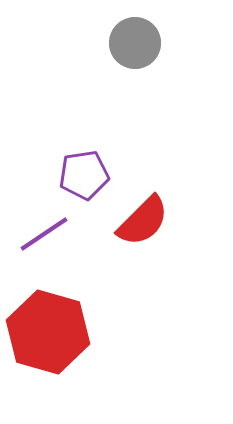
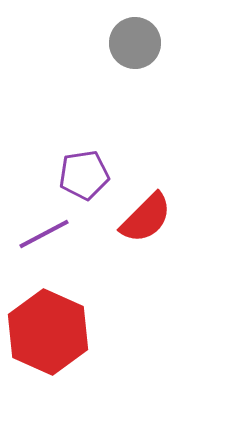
red semicircle: moved 3 px right, 3 px up
purple line: rotated 6 degrees clockwise
red hexagon: rotated 8 degrees clockwise
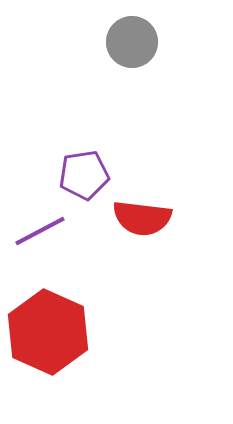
gray circle: moved 3 px left, 1 px up
red semicircle: moved 4 px left; rotated 52 degrees clockwise
purple line: moved 4 px left, 3 px up
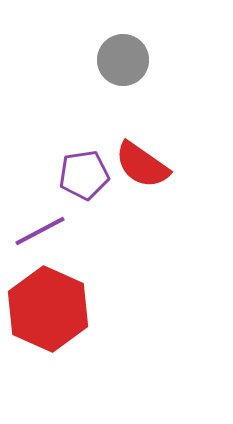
gray circle: moved 9 px left, 18 px down
red semicircle: moved 53 px up; rotated 28 degrees clockwise
red hexagon: moved 23 px up
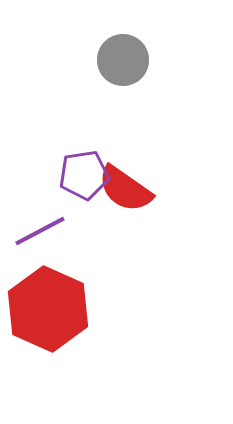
red semicircle: moved 17 px left, 24 px down
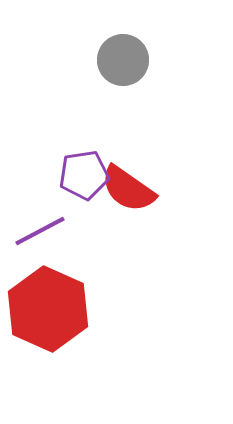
red semicircle: moved 3 px right
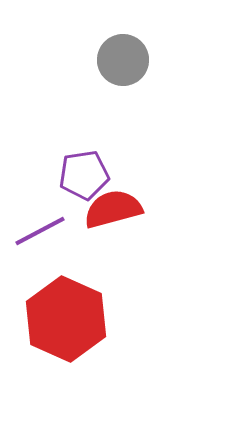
red semicircle: moved 15 px left, 20 px down; rotated 130 degrees clockwise
red hexagon: moved 18 px right, 10 px down
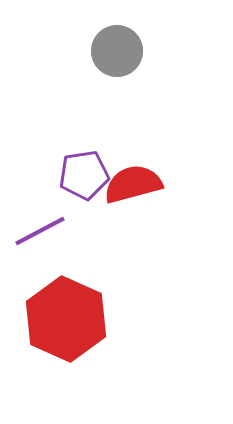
gray circle: moved 6 px left, 9 px up
red semicircle: moved 20 px right, 25 px up
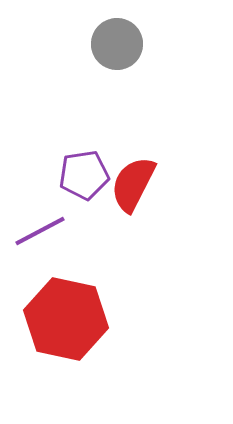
gray circle: moved 7 px up
red semicircle: rotated 48 degrees counterclockwise
red hexagon: rotated 12 degrees counterclockwise
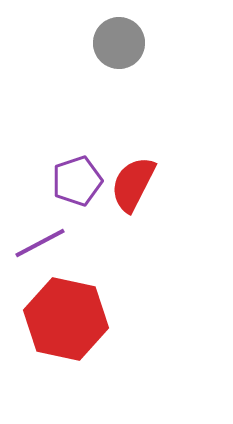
gray circle: moved 2 px right, 1 px up
purple pentagon: moved 7 px left, 6 px down; rotated 9 degrees counterclockwise
purple line: moved 12 px down
